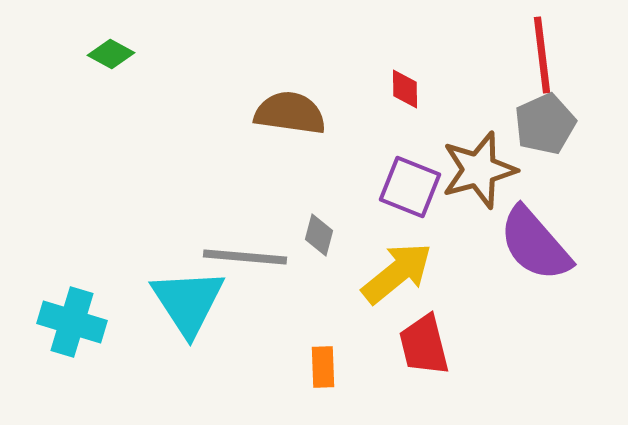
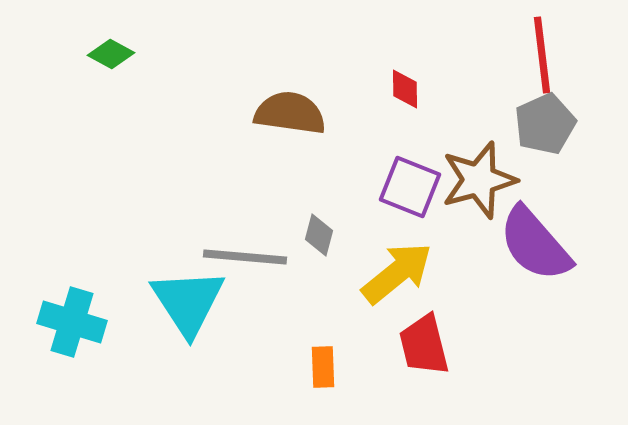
brown star: moved 10 px down
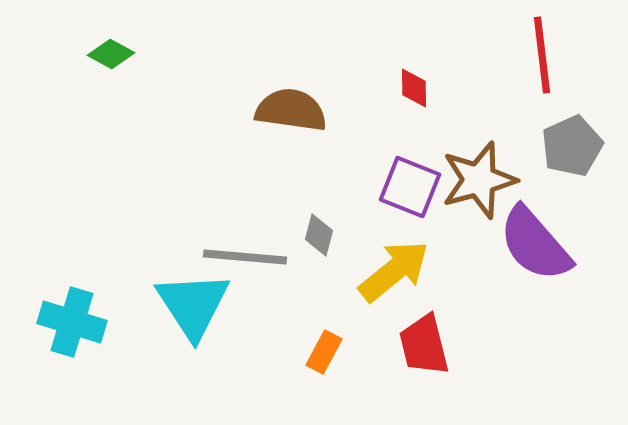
red diamond: moved 9 px right, 1 px up
brown semicircle: moved 1 px right, 3 px up
gray pentagon: moved 27 px right, 22 px down
yellow arrow: moved 3 px left, 2 px up
cyan triangle: moved 5 px right, 3 px down
orange rectangle: moved 1 px right, 15 px up; rotated 30 degrees clockwise
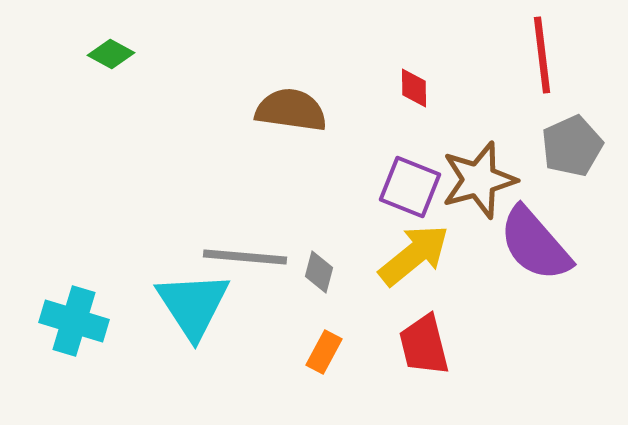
gray diamond: moved 37 px down
yellow arrow: moved 20 px right, 16 px up
cyan cross: moved 2 px right, 1 px up
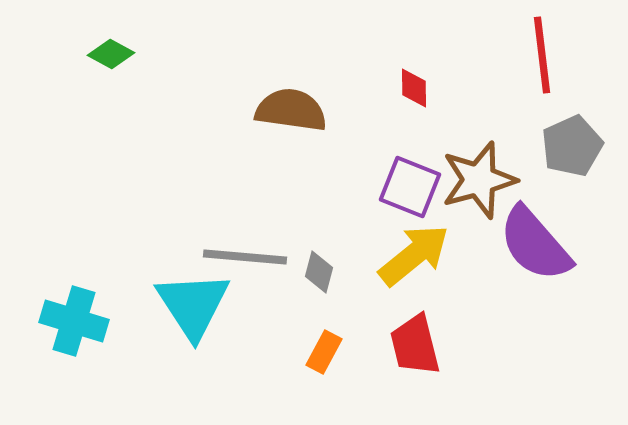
red trapezoid: moved 9 px left
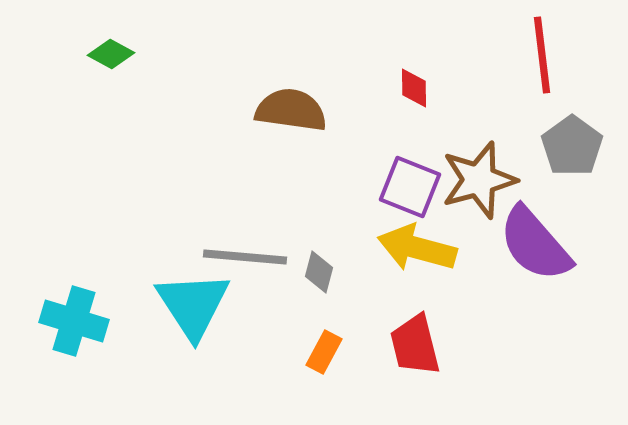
gray pentagon: rotated 12 degrees counterclockwise
yellow arrow: moved 3 px right, 7 px up; rotated 126 degrees counterclockwise
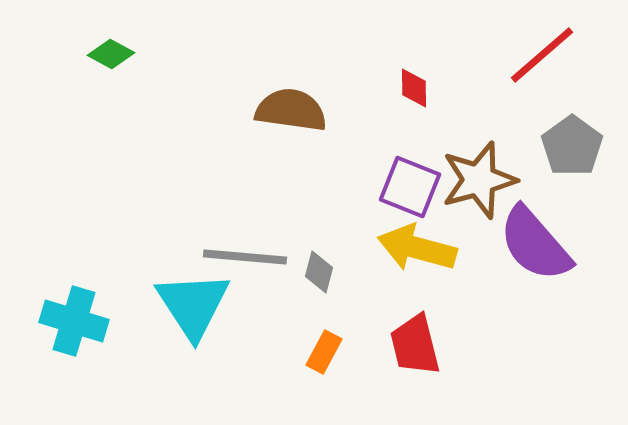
red line: rotated 56 degrees clockwise
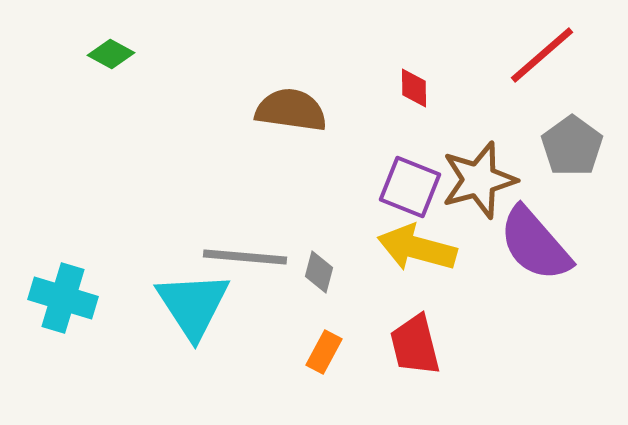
cyan cross: moved 11 px left, 23 px up
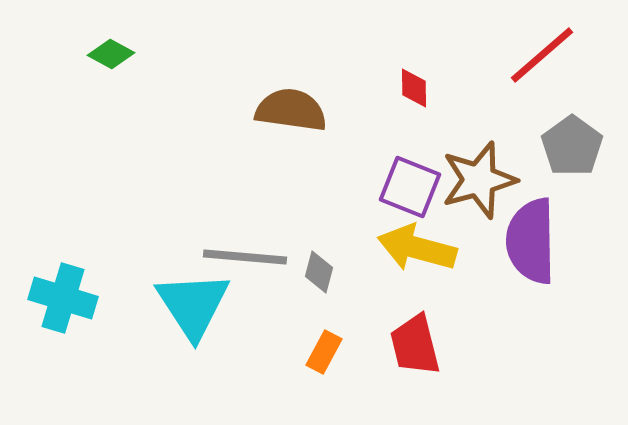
purple semicircle: moved 4 px left, 3 px up; rotated 40 degrees clockwise
